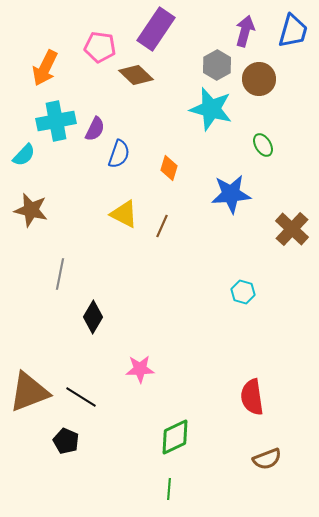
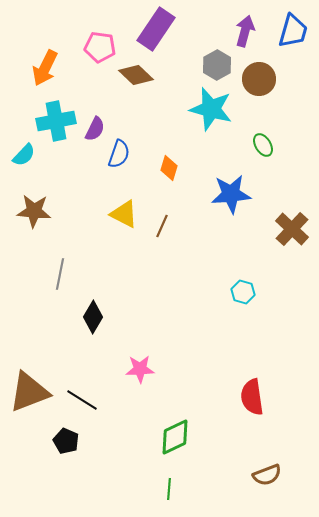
brown star: moved 3 px right, 1 px down; rotated 8 degrees counterclockwise
black line: moved 1 px right, 3 px down
brown semicircle: moved 16 px down
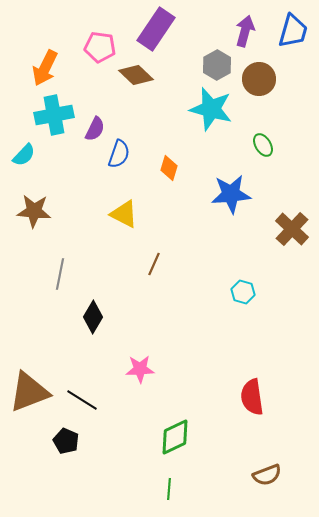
cyan cross: moved 2 px left, 6 px up
brown line: moved 8 px left, 38 px down
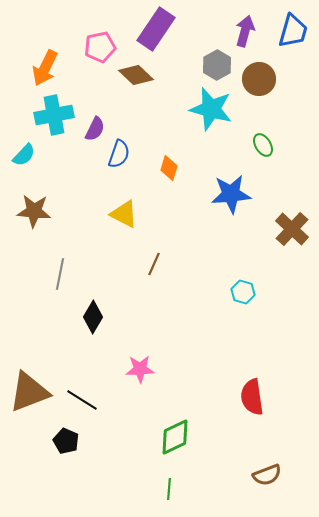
pink pentagon: rotated 20 degrees counterclockwise
